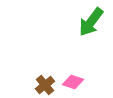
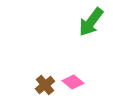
pink diamond: rotated 20 degrees clockwise
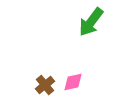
pink diamond: rotated 50 degrees counterclockwise
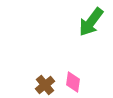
pink diamond: rotated 70 degrees counterclockwise
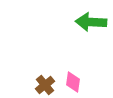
green arrow: rotated 56 degrees clockwise
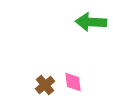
pink diamond: rotated 15 degrees counterclockwise
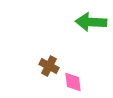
brown cross: moved 4 px right, 19 px up; rotated 24 degrees counterclockwise
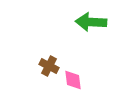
pink diamond: moved 2 px up
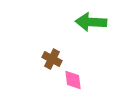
brown cross: moved 3 px right, 7 px up
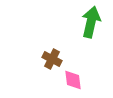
green arrow: rotated 100 degrees clockwise
